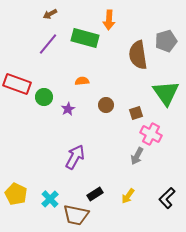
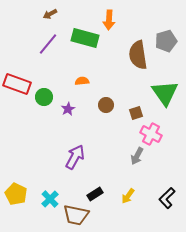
green triangle: moved 1 px left
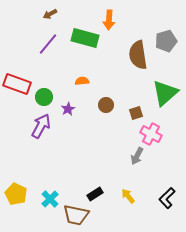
green triangle: rotated 24 degrees clockwise
purple arrow: moved 34 px left, 31 px up
yellow arrow: rotated 105 degrees clockwise
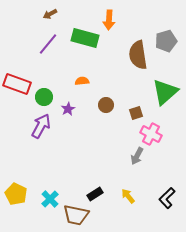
green triangle: moved 1 px up
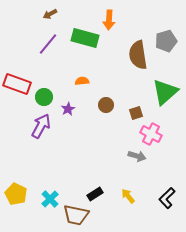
gray arrow: rotated 102 degrees counterclockwise
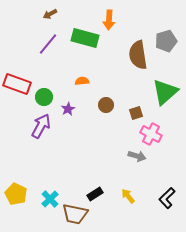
brown trapezoid: moved 1 px left, 1 px up
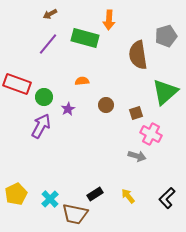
gray pentagon: moved 5 px up
yellow pentagon: rotated 20 degrees clockwise
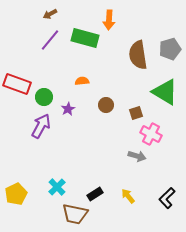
gray pentagon: moved 4 px right, 13 px down
purple line: moved 2 px right, 4 px up
green triangle: rotated 48 degrees counterclockwise
cyan cross: moved 7 px right, 12 px up
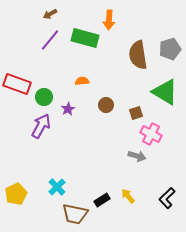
black rectangle: moved 7 px right, 6 px down
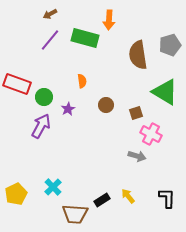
gray pentagon: moved 4 px up
orange semicircle: rotated 88 degrees clockwise
cyan cross: moved 4 px left
black L-shape: rotated 135 degrees clockwise
brown trapezoid: rotated 8 degrees counterclockwise
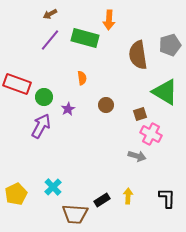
orange semicircle: moved 3 px up
brown square: moved 4 px right, 1 px down
yellow arrow: rotated 42 degrees clockwise
